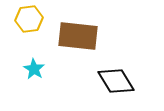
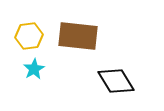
yellow hexagon: moved 17 px down
cyan star: rotated 10 degrees clockwise
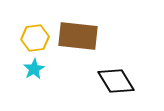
yellow hexagon: moved 6 px right, 2 px down
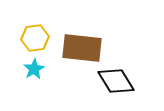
brown rectangle: moved 4 px right, 12 px down
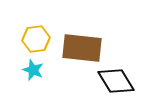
yellow hexagon: moved 1 px right, 1 px down
cyan star: moved 1 px left, 1 px down; rotated 20 degrees counterclockwise
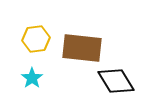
cyan star: moved 1 px left, 8 px down; rotated 15 degrees clockwise
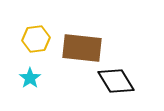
cyan star: moved 2 px left
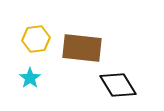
black diamond: moved 2 px right, 4 px down
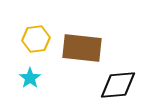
black diamond: rotated 63 degrees counterclockwise
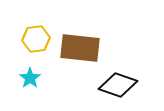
brown rectangle: moved 2 px left
black diamond: rotated 24 degrees clockwise
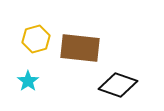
yellow hexagon: rotated 8 degrees counterclockwise
cyan star: moved 2 px left, 3 px down
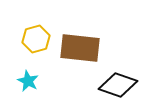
cyan star: rotated 10 degrees counterclockwise
